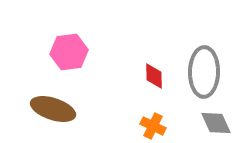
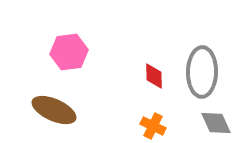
gray ellipse: moved 2 px left
brown ellipse: moved 1 px right, 1 px down; rotated 6 degrees clockwise
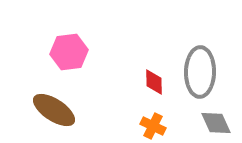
gray ellipse: moved 2 px left
red diamond: moved 6 px down
brown ellipse: rotated 9 degrees clockwise
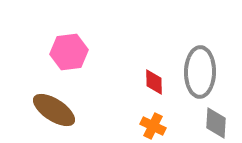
gray diamond: rotated 28 degrees clockwise
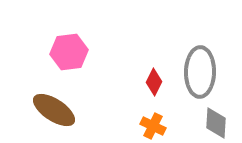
red diamond: rotated 28 degrees clockwise
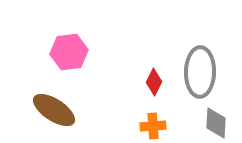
orange cross: rotated 30 degrees counterclockwise
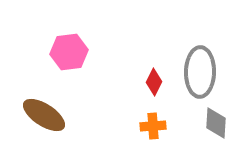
brown ellipse: moved 10 px left, 5 px down
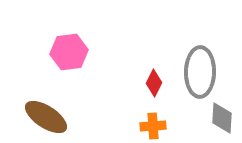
red diamond: moved 1 px down
brown ellipse: moved 2 px right, 2 px down
gray diamond: moved 6 px right, 5 px up
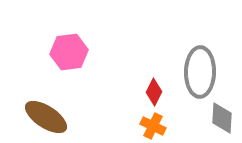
red diamond: moved 9 px down
orange cross: rotated 30 degrees clockwise
